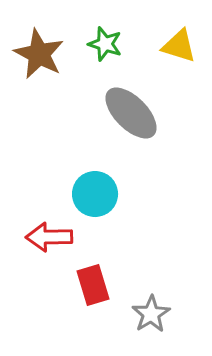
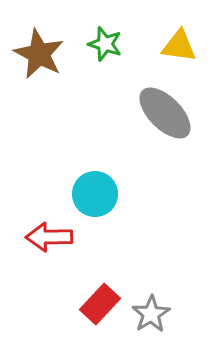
yellow triangle: rotated 9 degrees counterclockwise
gray ellipse: moved 34 px right
red rectangle: moved 7 px right, 19 px down; rotated 60 degrees clockwise
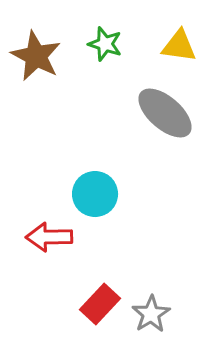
brown star: moved 3 px left, 2 px down
gray ellipse: rotated 4 degrees counterclockwise
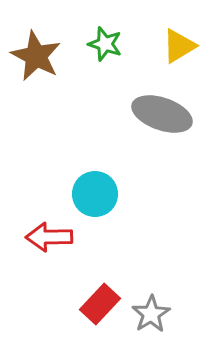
yellow triangle: rotated 39 degrees counterclockwise
gray ellipse: moved 3 px left, 1 px down; rotated 22 degrees counterclockwise
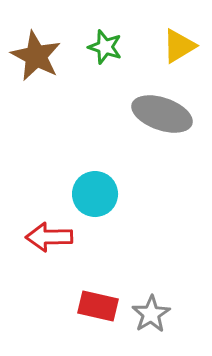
green star: moved 3 px down
red rectangle: moved 2 px left, 2 px down; rotated 60 degrees clockwise
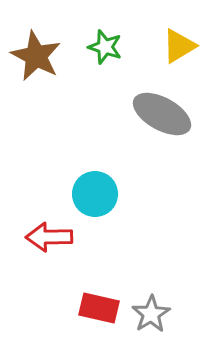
gray ellipse: rotated 10 degrees clockwise
red rectangle: moved 1 px right, 2 px down
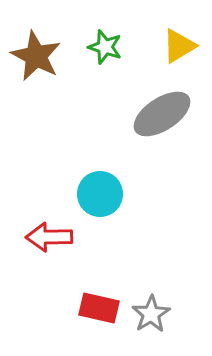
gray ellipse: rotated 62 degrees counterclockwise
cyan circle: moved 5 px right
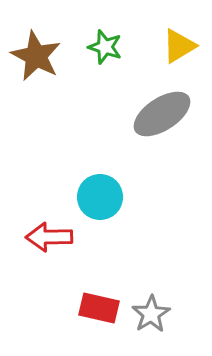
cyan circle: moved 3 px down
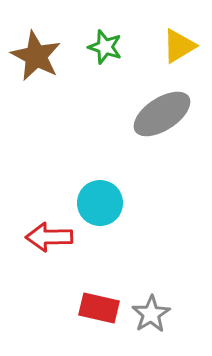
cyan circle: moved 6 px down
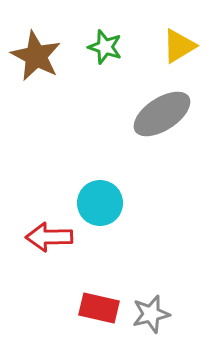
gray star: rotated 18 degrees clockwise
